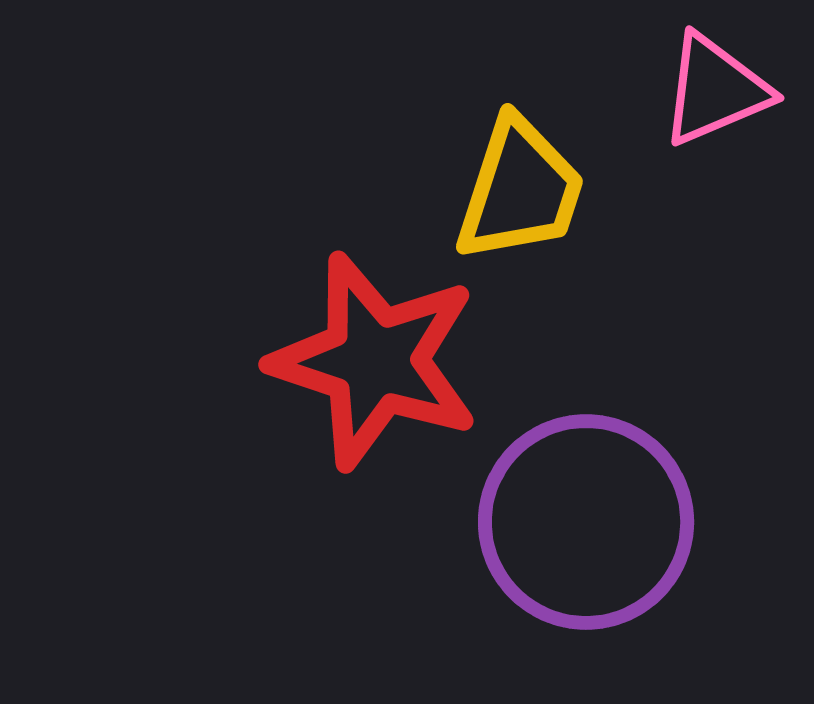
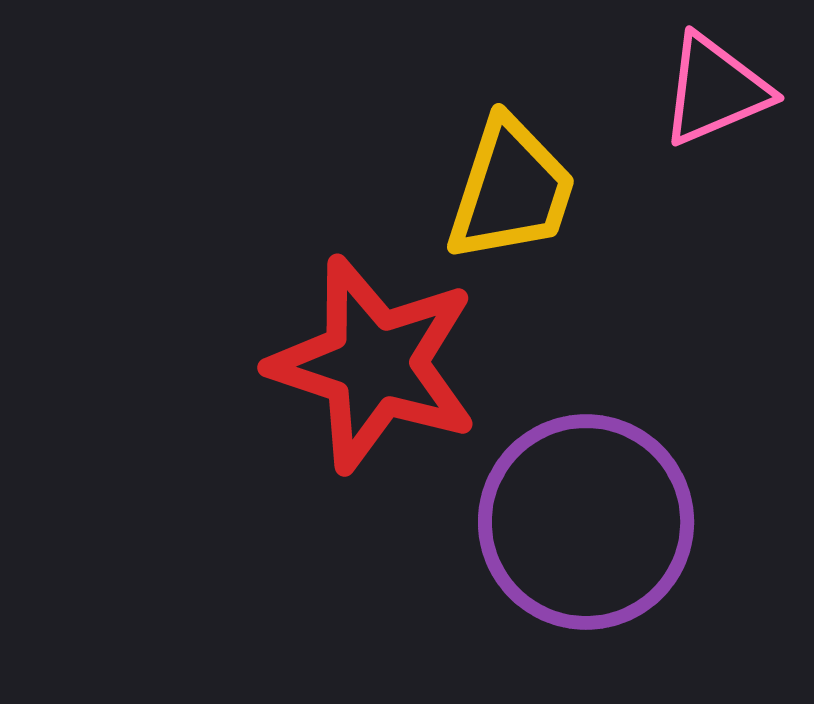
yellow trapezoid: moved 9 px left
red star: moved 1 px left, 3 px down
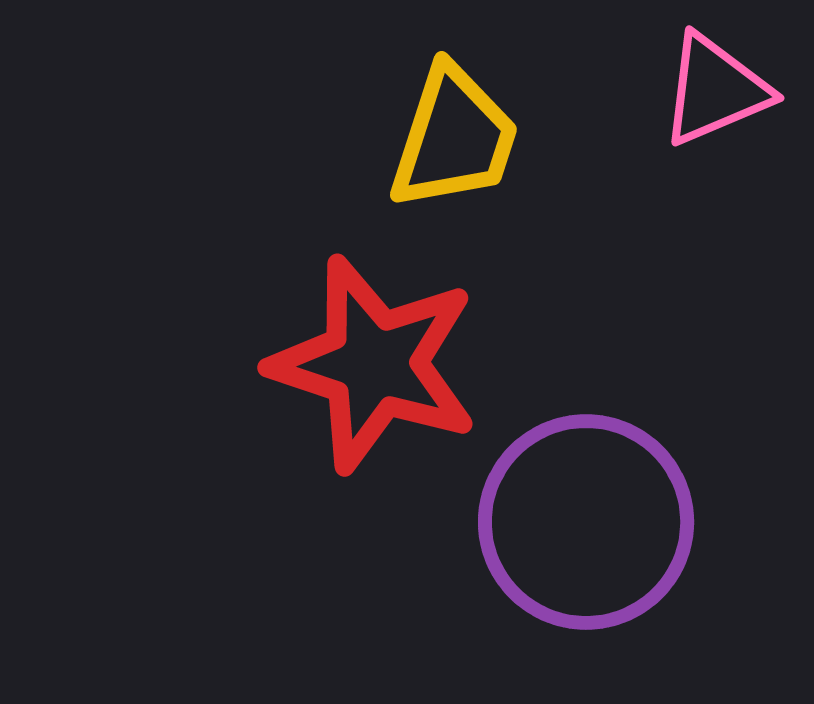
yellow trapezoid: moved 57 px left, 52 px up
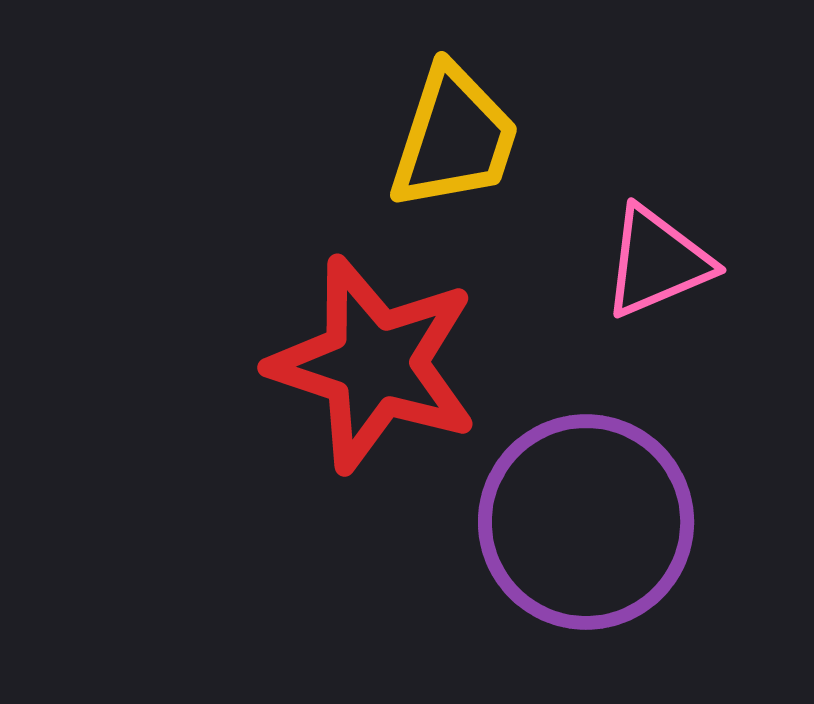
pink triangle: moved 58 px left, 172 px down
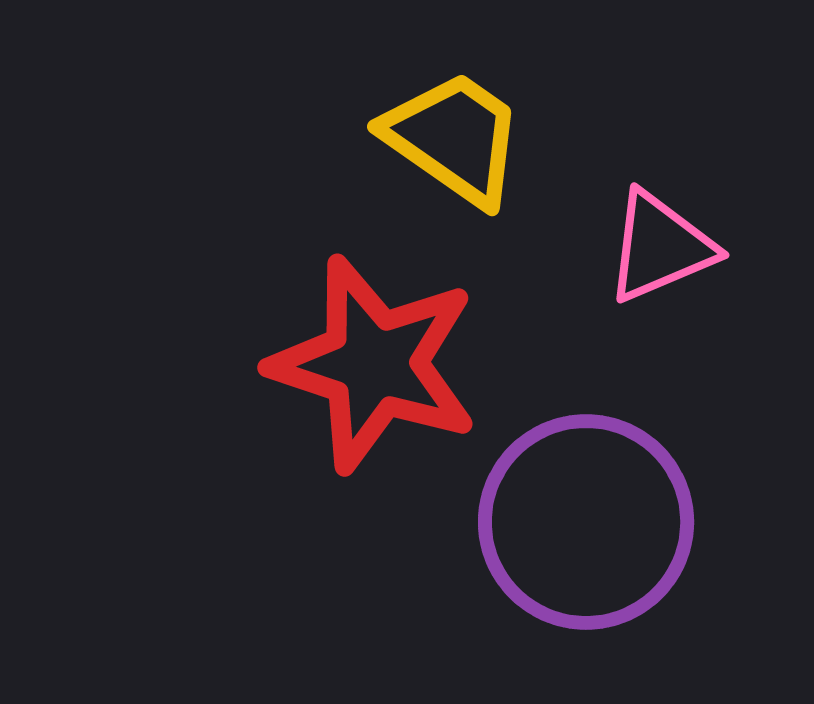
yellow trapezoid: rotated 73 degrees counterclockwise
pink triangle: moved 3 px right, 15 px up
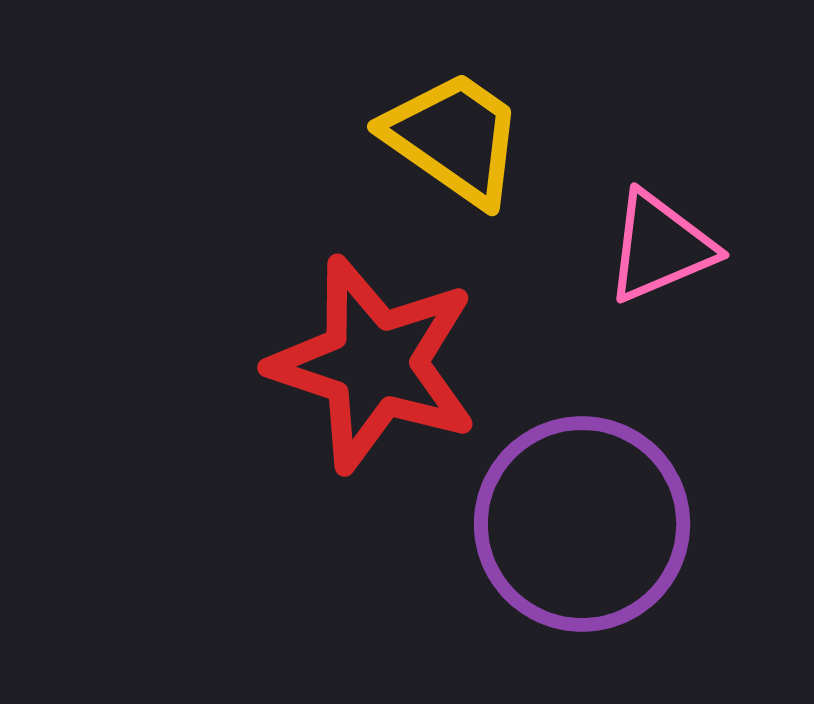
purple circle: moved 4 px left, 2 px down
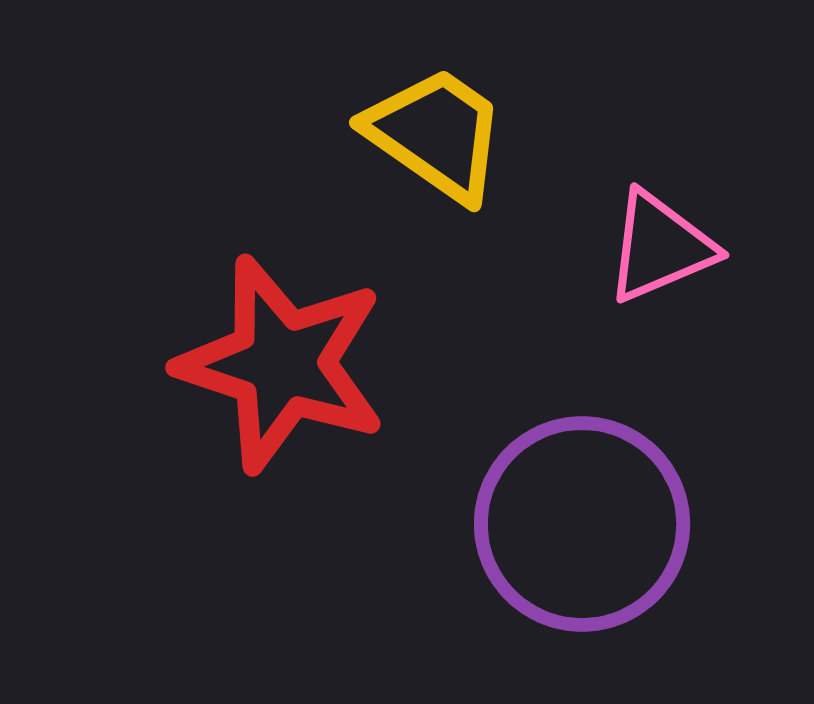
yellow trapezoid: moved 18 px left, 4 px up
red star: moved 92 px left
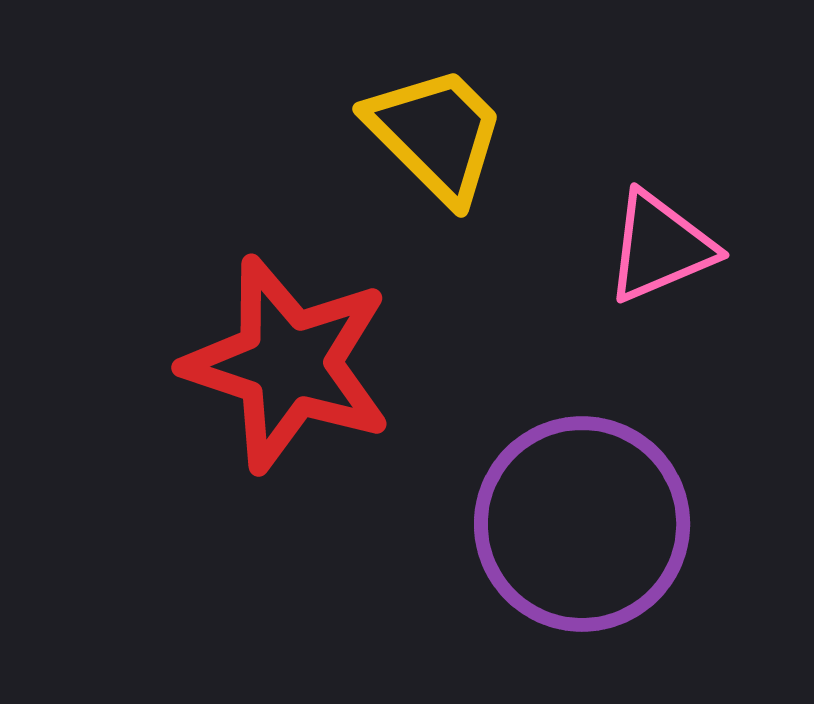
yellow trapezoid: rotated 10 degrees clockwise
red star: moved 6 px right
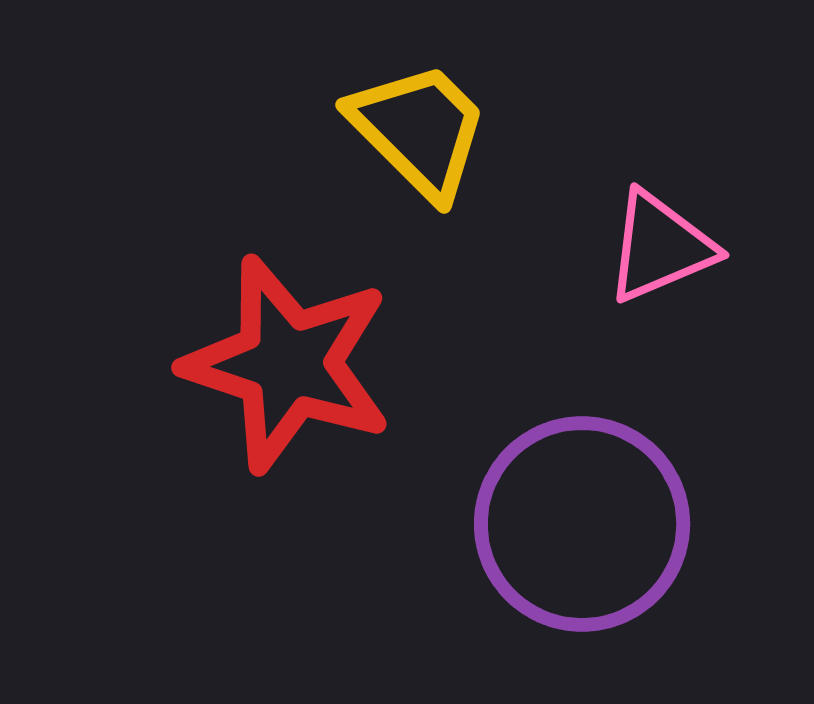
yellow trapezoid: moved 17 px left, 4 px up
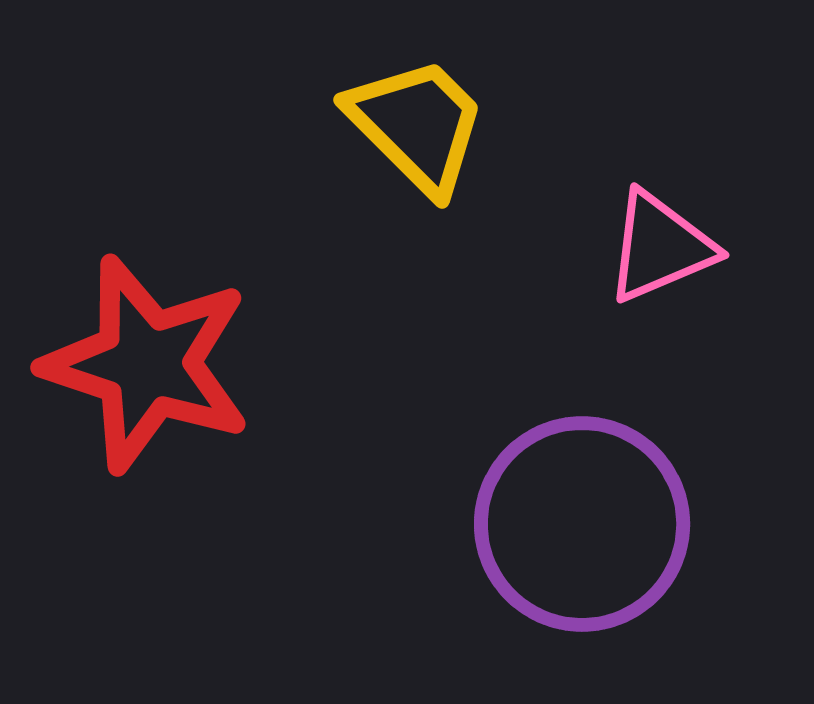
yellow trapezoid: moved 2 px left, 5 px up
red star: moved 141 px left
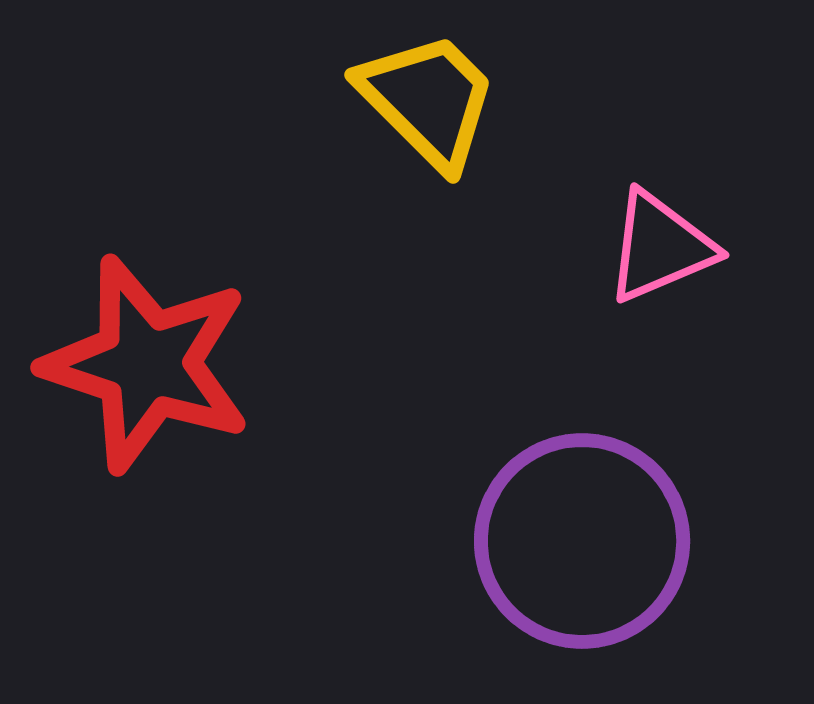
yellow trapezoid: moved 11 px right, 25 px up
purple circle: moved 17 px down
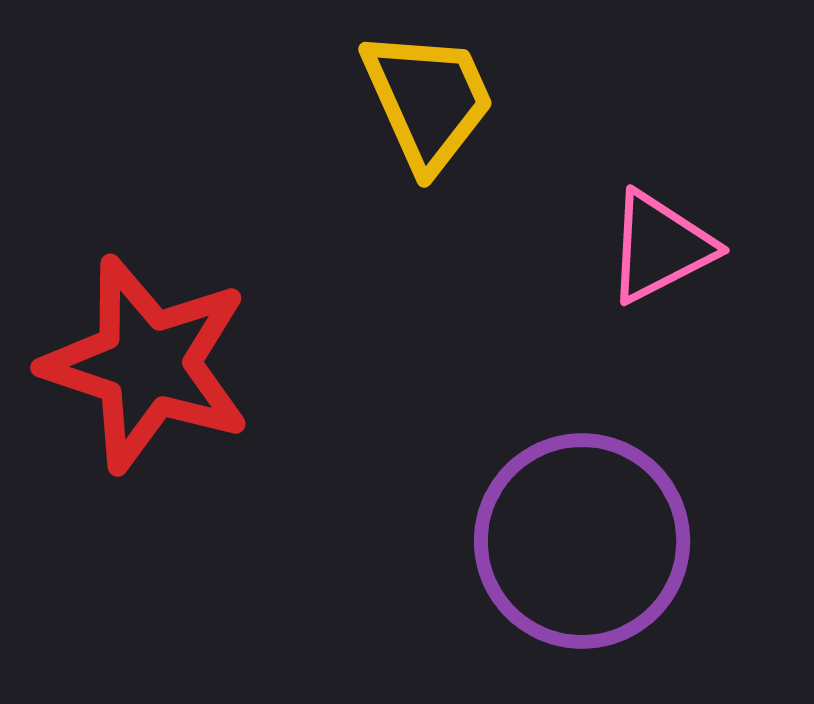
yellow trapezoid: rotated 21 degrees clockwise
pink triangle: rotated 4 degrees counterclockwise
